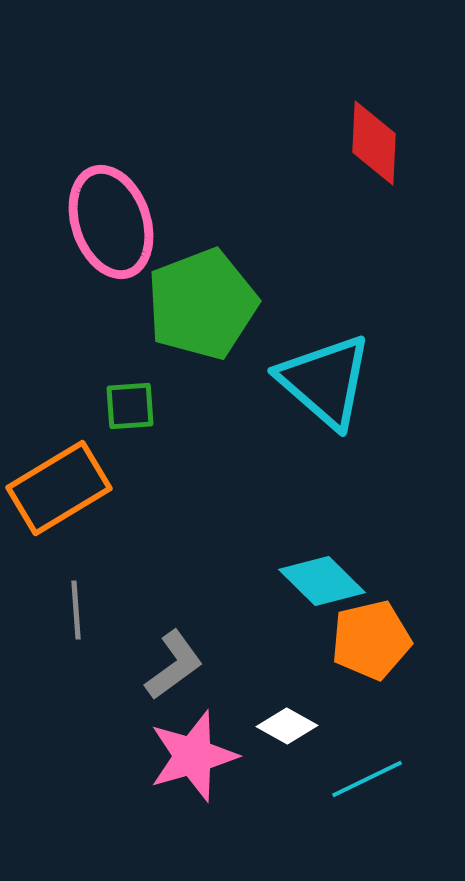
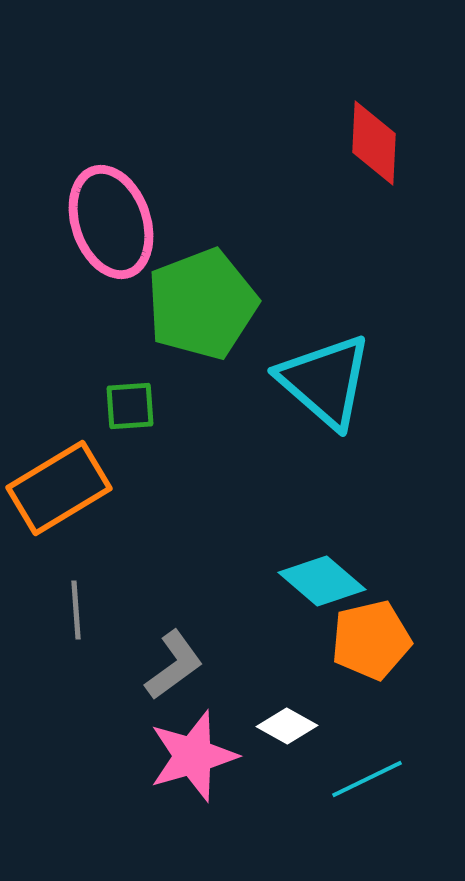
cyan diamond: rotated 4 degrees counterclockwise
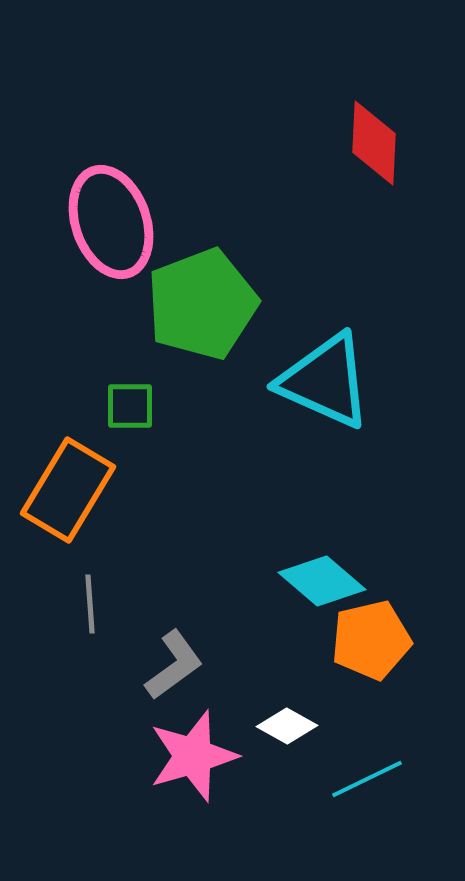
cyan triangle: rotated 17 degrees counterclockwise
green square: rotated 4 degrees clockwise
orange rectangle: moved 9 px right, 2 px down; rotated 28 degrees counterclockwise
gray line: moved 14 px right, 6 px up
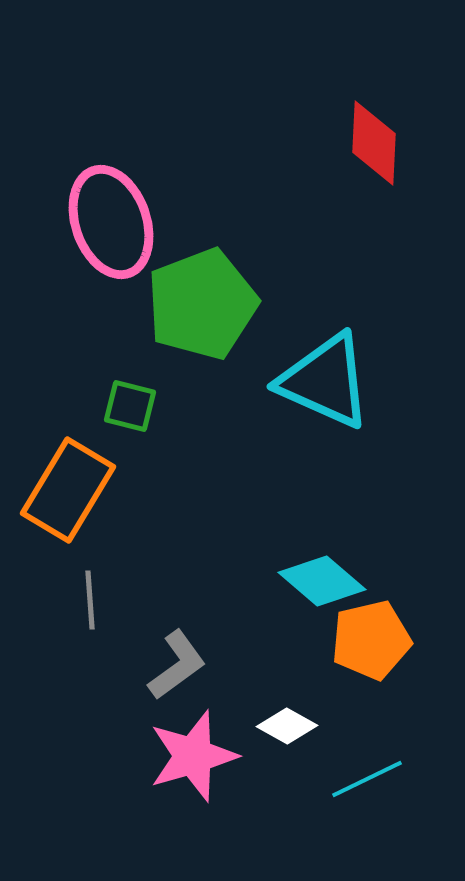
green square: rotated 14 degrees clockwise
gray line: moved 4 px up
gray L-shape: moved 3 px right
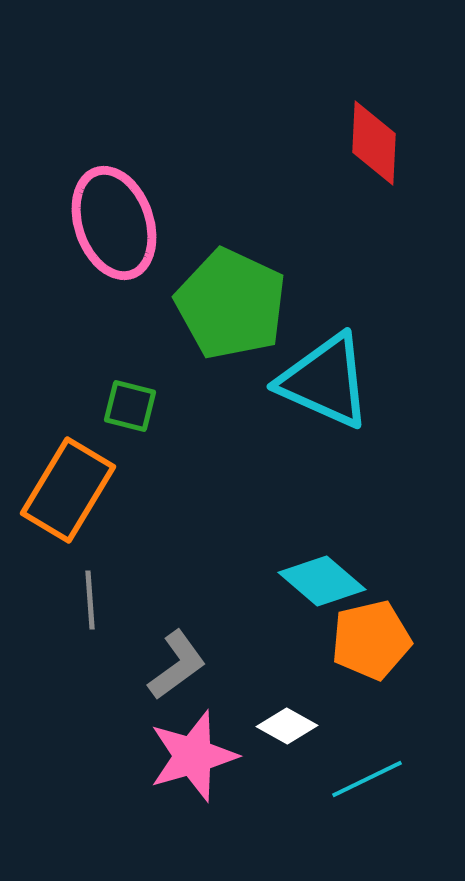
pink ellipse: moved 3 px right, 1 px down
green pentagon: moved 29 px right; rotated 26 degrees counterclockwise
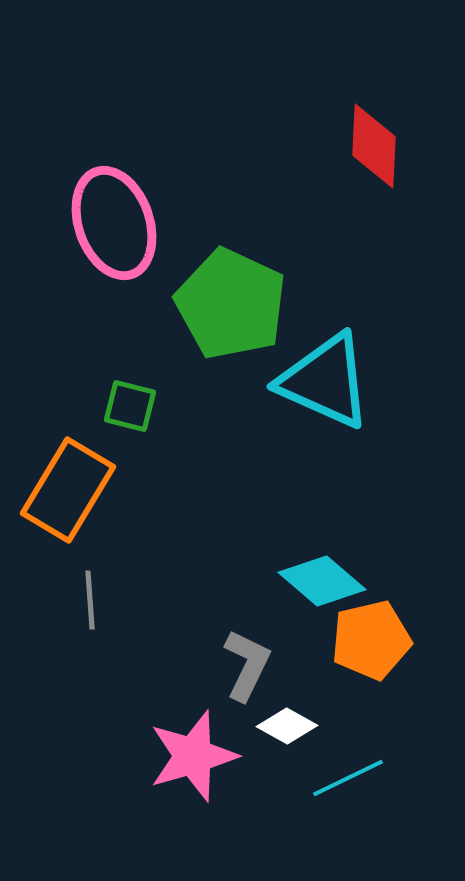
red diamond: moved 3 px down
gray L-shape: moved 70 px right; rotated 28 degrees counterclockwise
cyan line: moved 19 px left, 1 px up
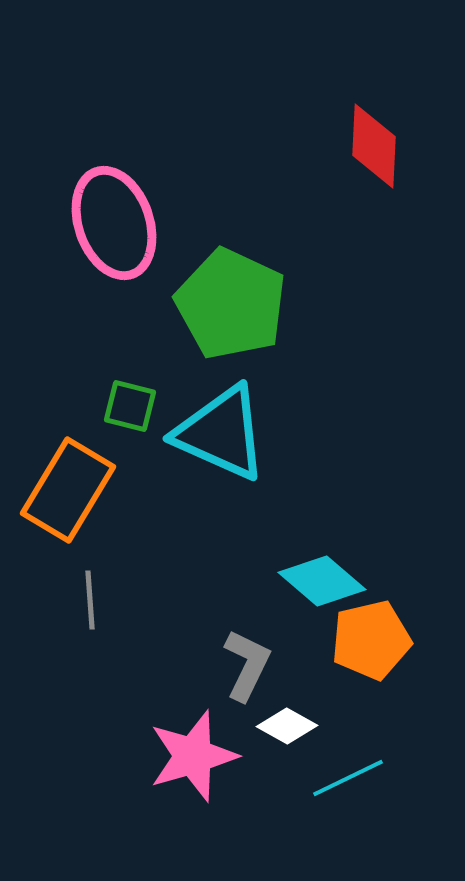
cyan triangle: moved 104 px left, 52 px down
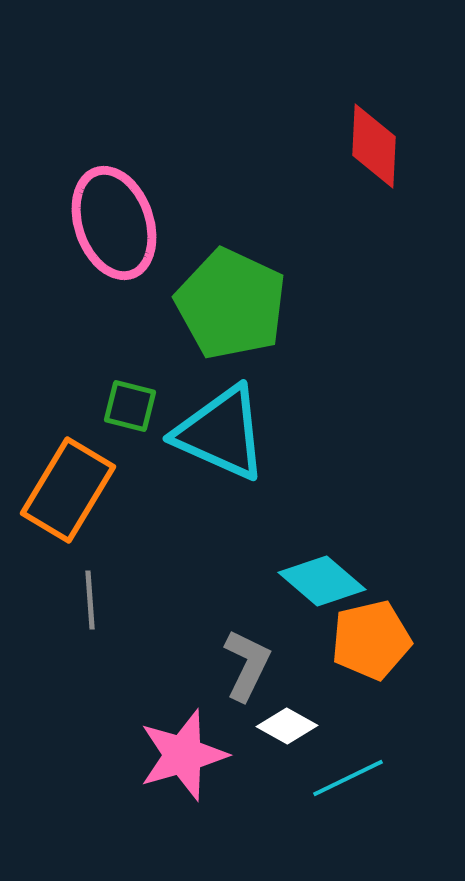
pink star: moved 10 px left, 1 px up
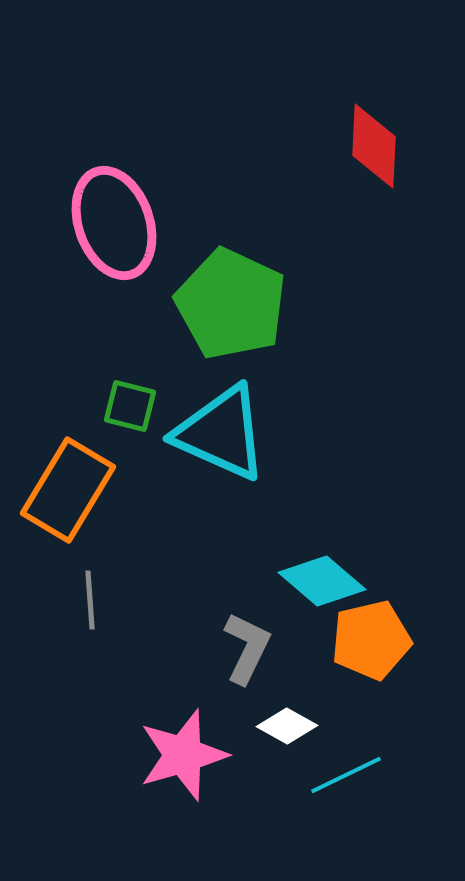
gray L-shape: moved 17 px up
cyan line: moved 2 px left, 3 px up
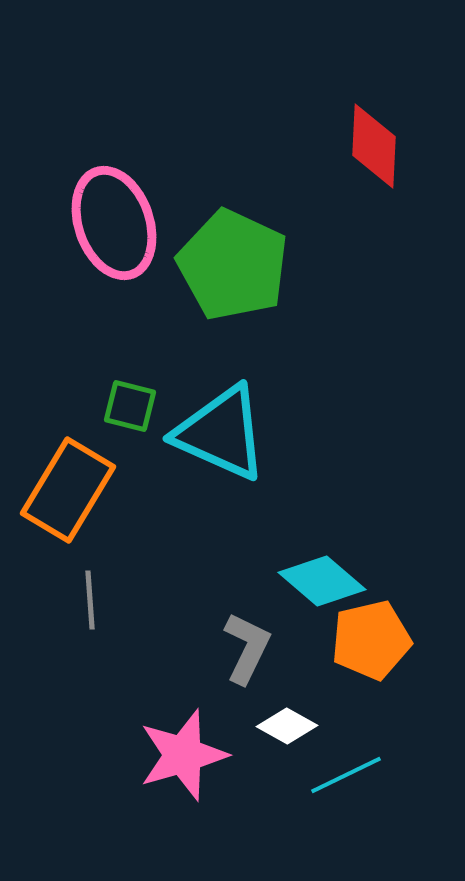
green pentagon: moved 2 px right, 39 px up
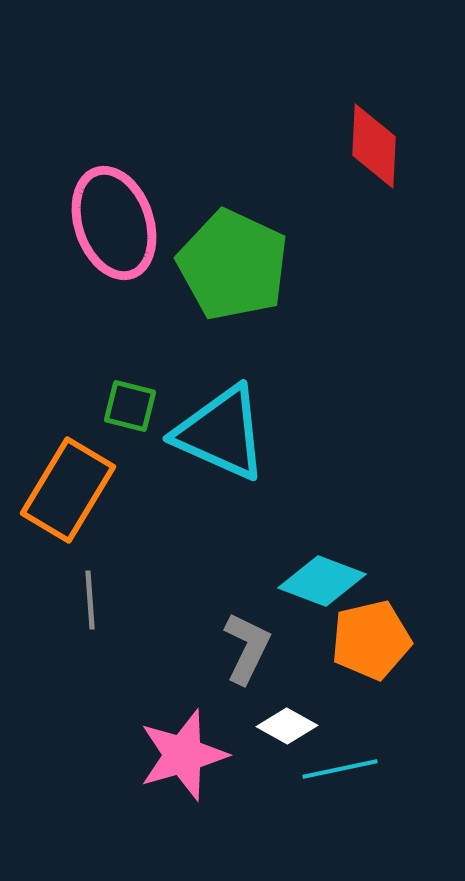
cyan diamond: rotated 20 degrees counterclockwise
cyan line: moved 6 px left, 6 px up; rotated 14 degrees clockwise
